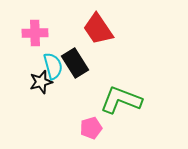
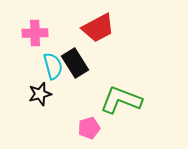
red trapezoid: moved 1 px up; rotated 84 degrees counterclockwise
black star: moved 1 px left, 12 px down
pink pentagon: moved 2 px left
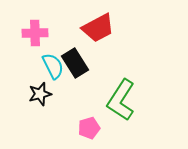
cyan semicircle: rotated 12 degrees counterclockwise
green L-shape: rotated 78 degrees counterclockwise
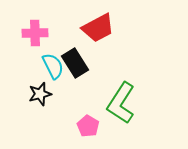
green L-shape: moved 3 px down
pink pentagon: moved 1 px left, 2 px up; rotated 25 degrees counterclockwise
